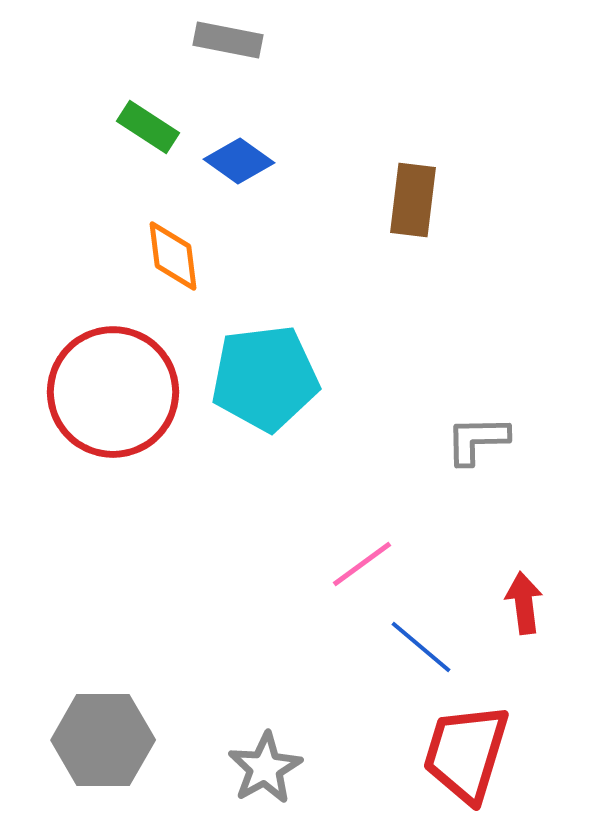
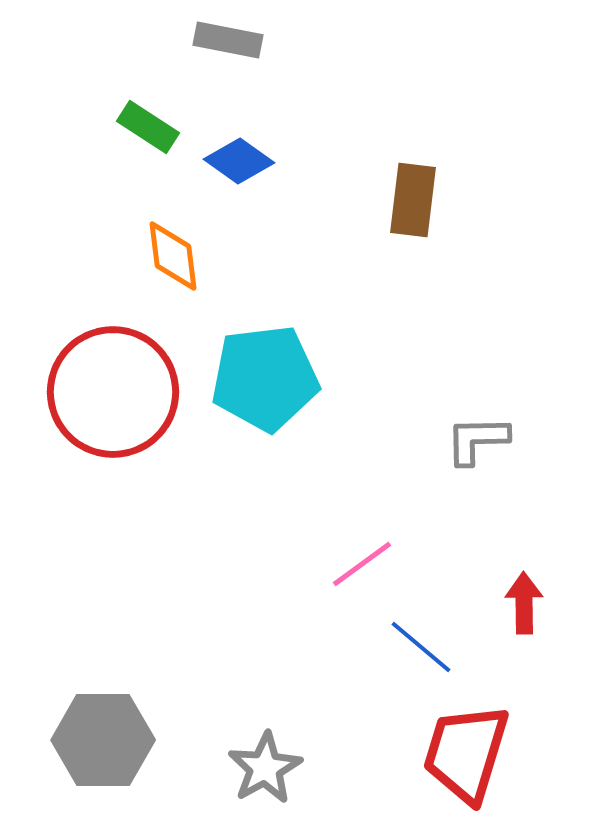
red arrow: rotated 6 degrees clockwise
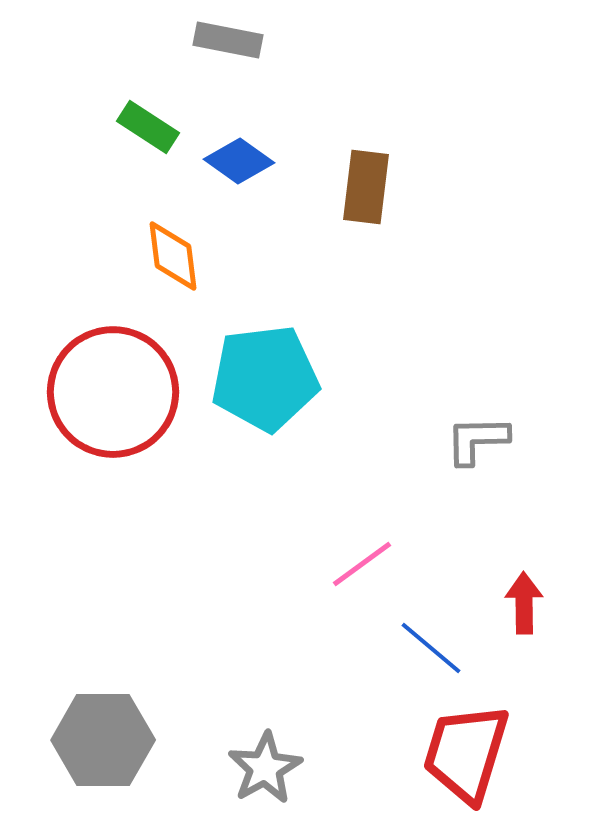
brown rectangle: moved 47 px left, 13 px up
blue line: moved 10 px right, 1 px down
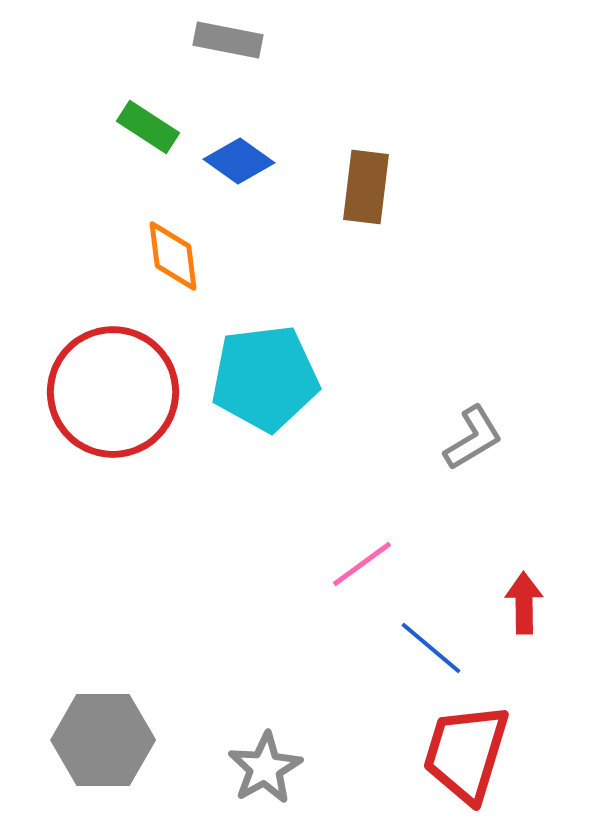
gray L-shape: moved 4 px left, 2 px up; rotated 150 degrees clockwise
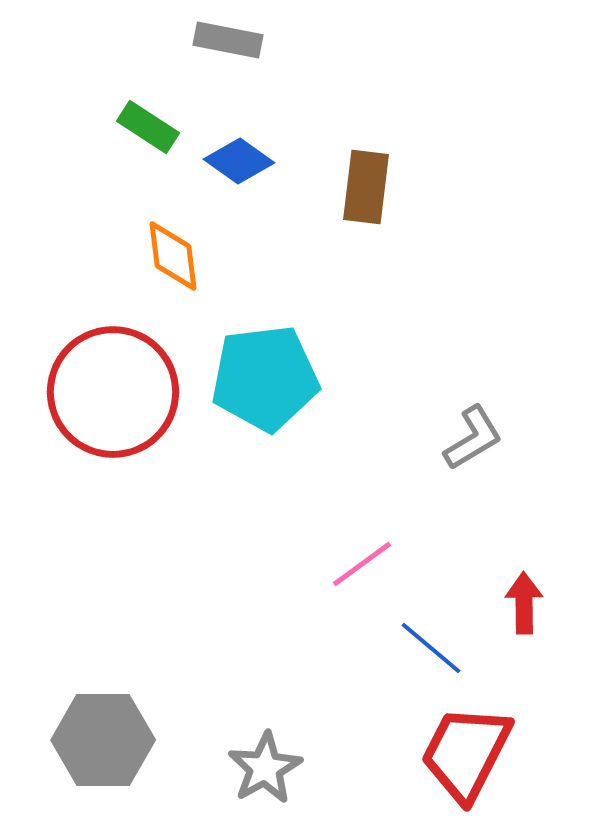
red trapezoid: rotated 10 degrees clockwise
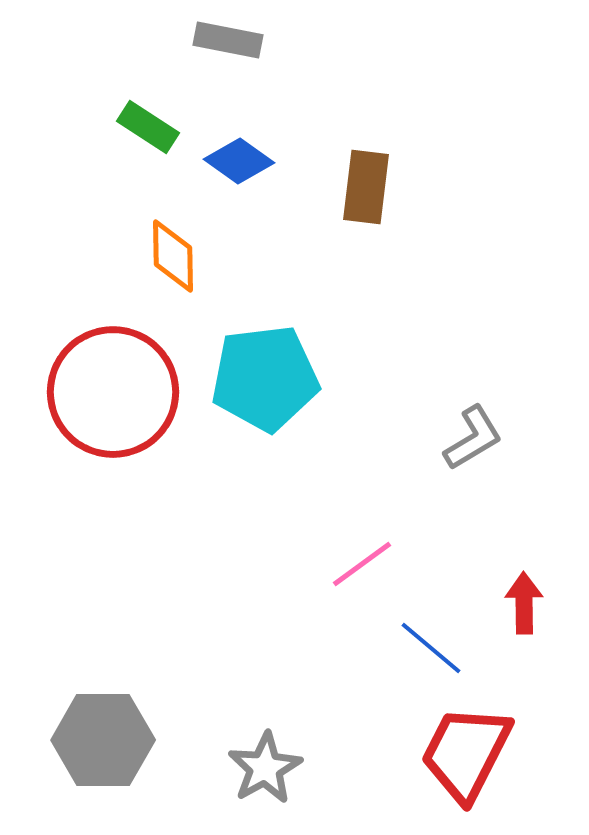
orange diamond: rotated 6 degrees clockwise
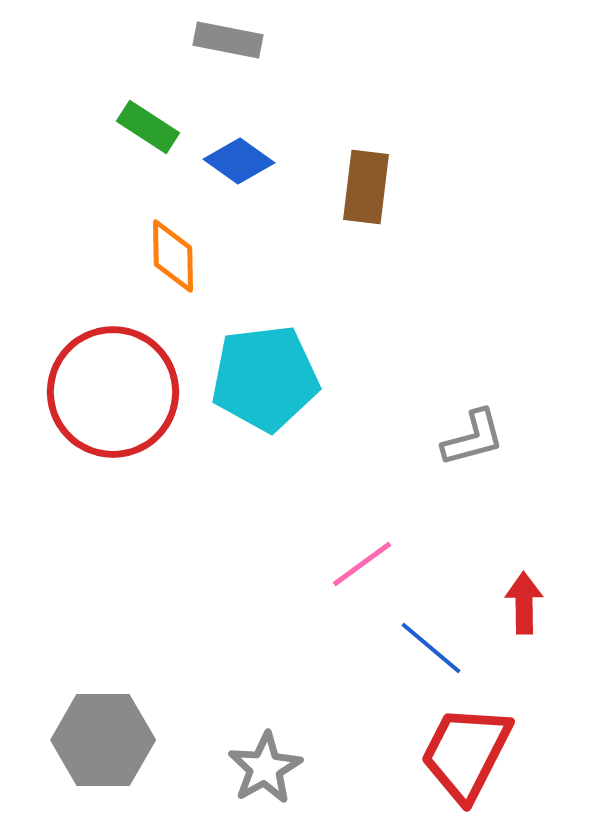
gray L-shape: rotated 16 degrees clockwise
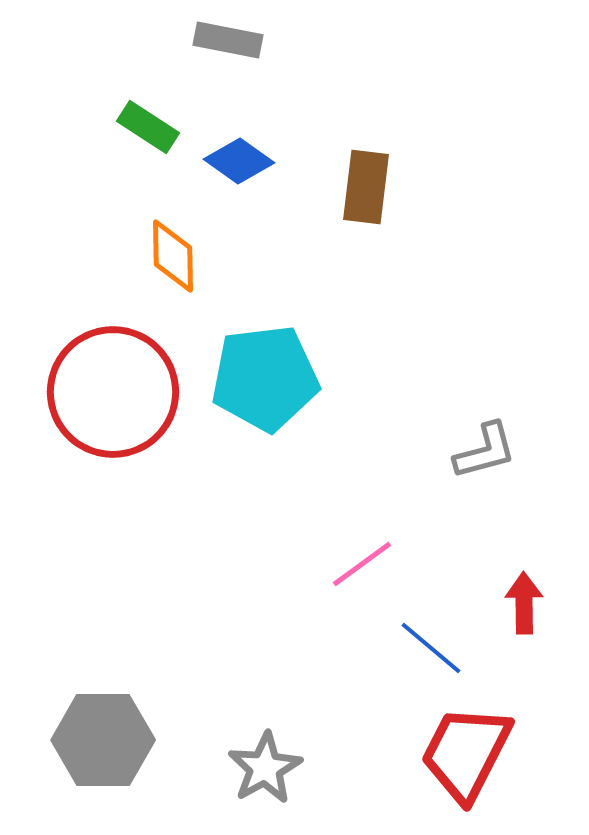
gray L-shape: moved 12 px right, 13 px down
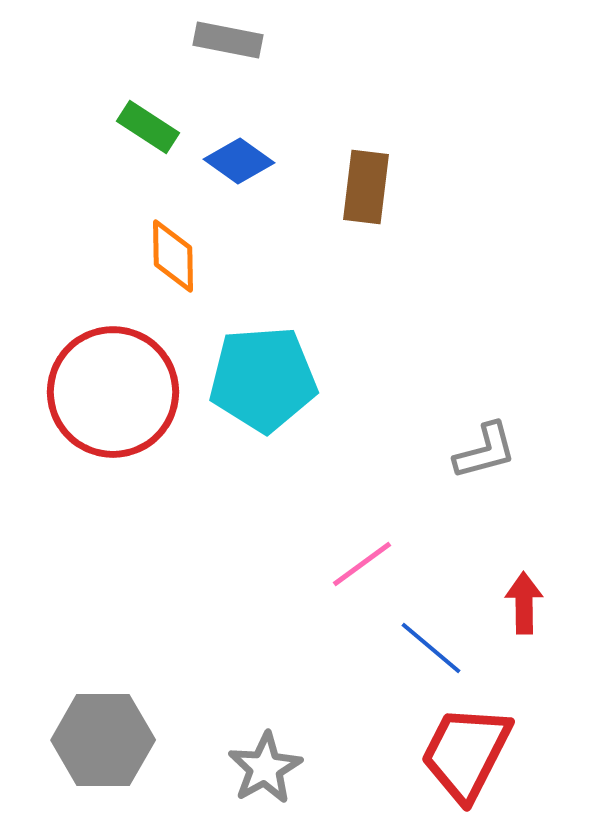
cyan pentagon: moved 2 px left, 1 px down; rotated 3 degrees clockwise
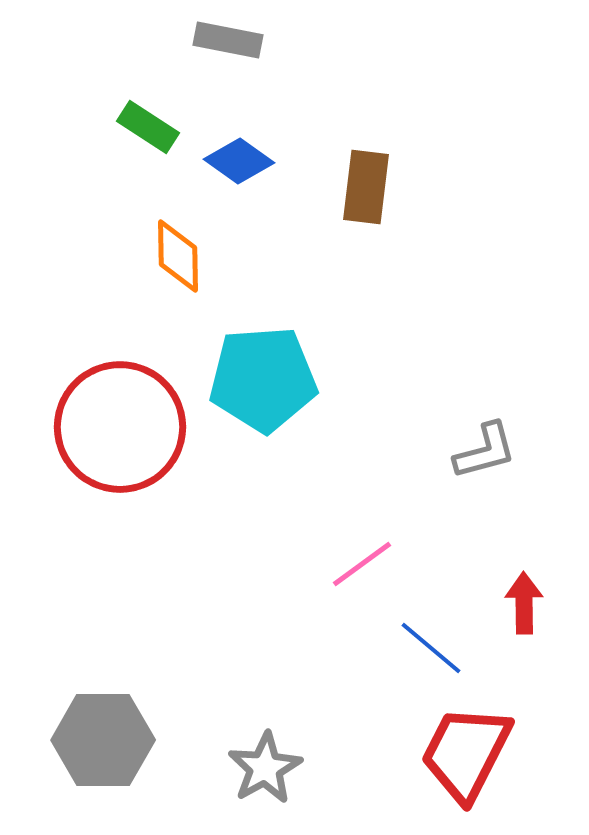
orange diamond: moved 5 px right
red circle: moved 7 px right, 35 px down
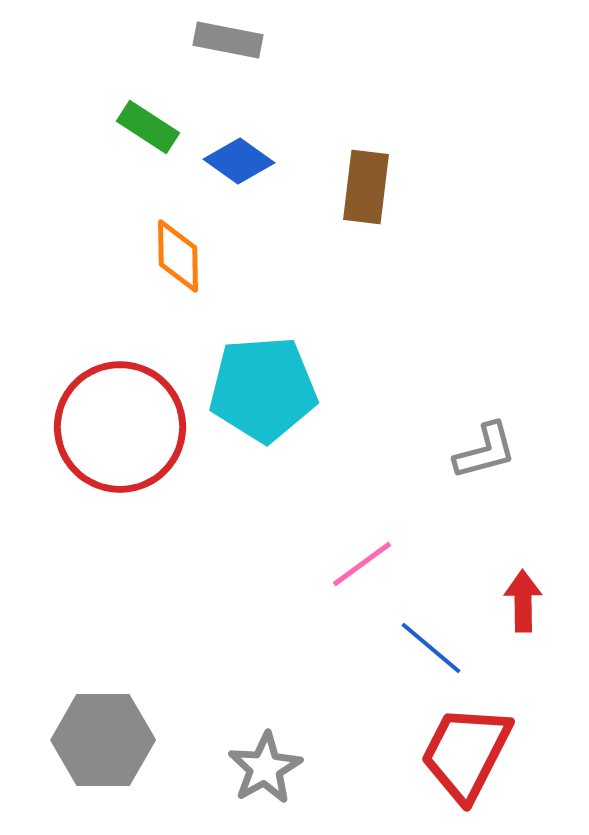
cyan pentagon: moved 10 px down
red arrow: moved 1 px left, 2 px up
